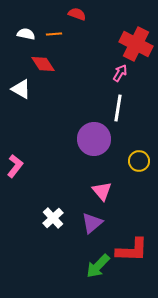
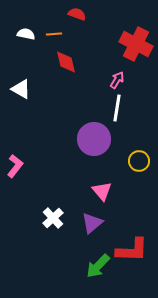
red diamond: moved 23 px right, 2 px up; rotated 20 degrees clockwise
pink arrow: moved 3 px left, 7 px down
white line: moved 1 px left
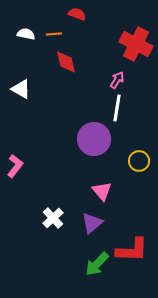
green arrow: moved 1 px left, 2 px up
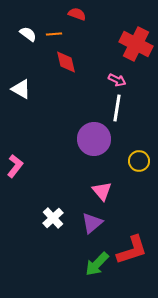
white semicircle: moved 2 px right; rotated 24 degrees clockwise
pink arrow: rotated 84 degrees clockwise
red L-shape: rotated 20 degrees counterclockwise
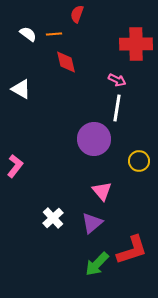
red semicircle: rotated 90 degrees counterclockwise
red cross: rotated 28 degrees counterclockwise
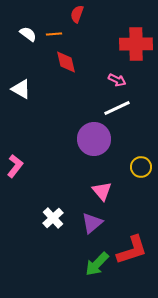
white line: rotated 56 degrees clockwise
yellow circle: moved 2 px right, 6 px down
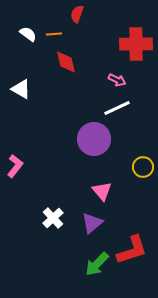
yellow circle: moved 2 px right
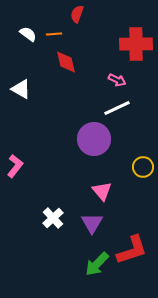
purple triangle: rotated 20 degrees counterclockwise
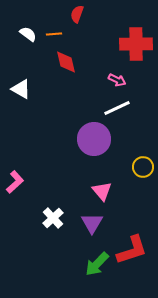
pink L-shape: moved 16 px down; rotated 10 degrees clockwise
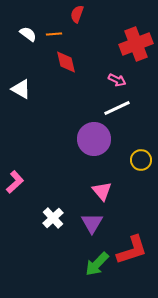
red cross: rotated 20 degrees counterclockwise
yellow circle: moved 2 px left, 7 px up
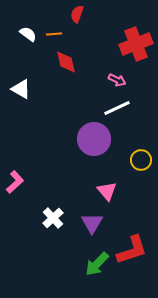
pink triangle: moved 5 px right
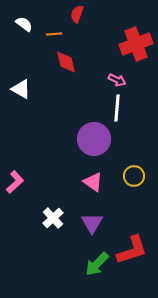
white semicircle: moved 4 px left, 10 px up
white line: rotated 60 degrees counterclockwise
yellow circle: moved 7 px left, 16 px down
pink triangle: moved 14 px left, 9 px up; rotated 15 degrees counterclockwise
